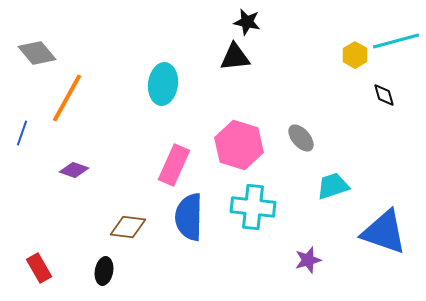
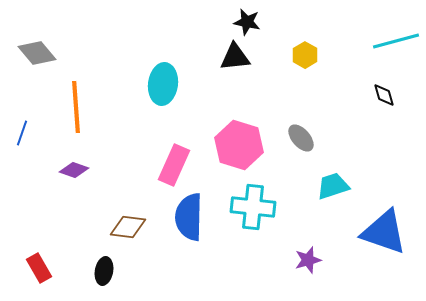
yellow hexagon: moved 50 px left
orange line: moved 9 px right, 9 px down; rotated 33 degrees counterclockwise
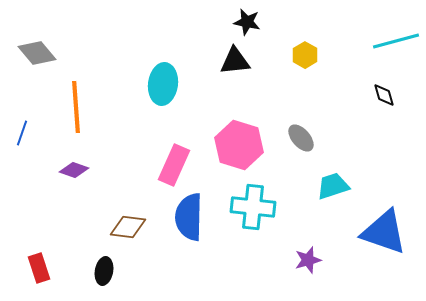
black triangle: moved 4 px down
red rectangle: rotated 12 degrees clockwise
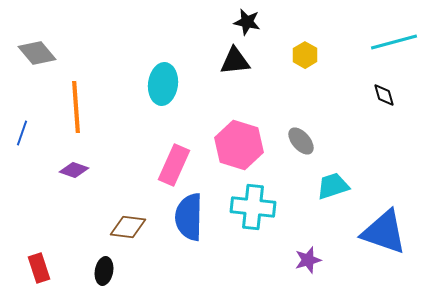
cyan line: moved 2 px left, 1 px down
gray ellipse: moved 3 px down
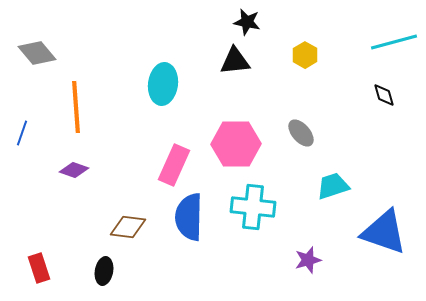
gray ellipse: moved 8 px up
pink hexagon: moved 3 px left, 1 px up; rotated 18 degrees counterclockwise
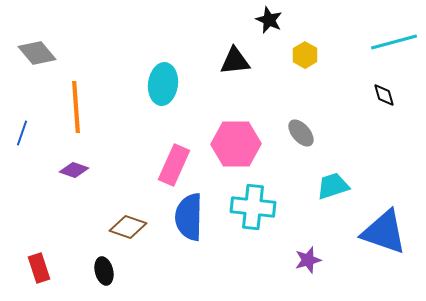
black star: moved 22 px right, 2 px up; rotated 12 degrees clockwise
brown diamond: rotated 12 degrees clockwise
black ellipse: rotated 24 degrees counterclockwise
